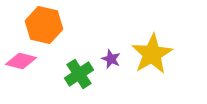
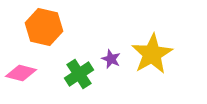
orange hexagon: moved 2 px down
pink diamond: moved 12 px down
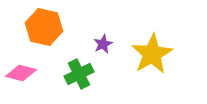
purple star: moved 8 px left, 15 px up; rotated 24 degrees clockwise
green cross: rotated 8 degrees clockwise
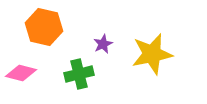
yellow star: rotated 18 degrees clockwise
green cross: rotated 12 degrees clockwise
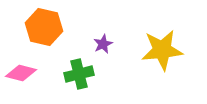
yellow star: moved 10 px right, 4 px up; rotated 6 degrees clockwise
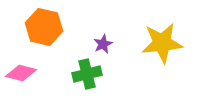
yellow star: moved 7 px up
green cross: moved 8 px right
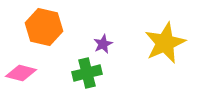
yellow star: moved 3 px right; rotated 18 degrees counterclockwise
green cross: moved 1 px up
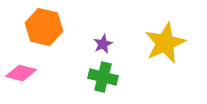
green cross: moved 16 px right, 4 px down; rotated 28 degrees clockwise
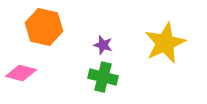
purple star: moved 1 px down; rotated 30 degrees counterclockwise
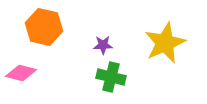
purple star: rotated 18 degrees counterclockwise
green cross: moved 8 px right
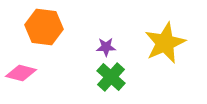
orange hexagon: rotated 6 degrees counterclockwise
purple star: moved 3 px right, 2 px down
green cross: rotated 28 degrees clockwise
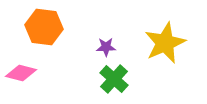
green cross: moved 3 px right, 2 px down
